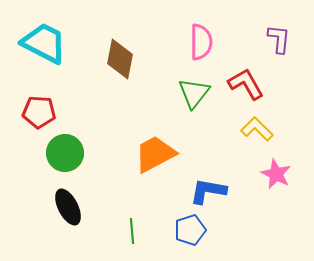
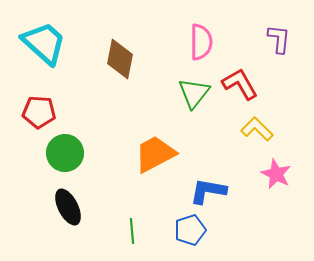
cyan trapezoid: rotated 15 degrees clockwise
red L-shape: moved 6 px left
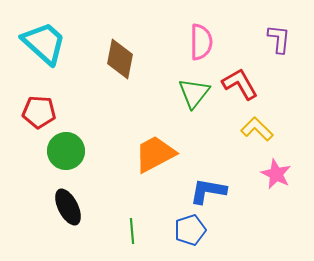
green circle: moved 1 px right, 2 px up
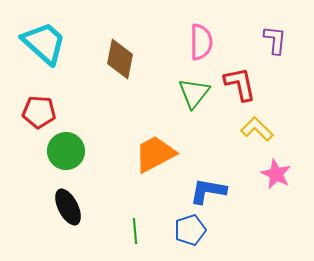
purple L-shape: moved 4 px left, 1 px down
red L-shape: rotated 18 degrees clockwise
green line: moved 3 px right
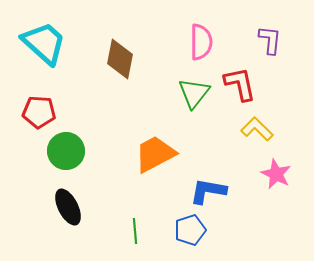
purple L-shape: moved 5 px left
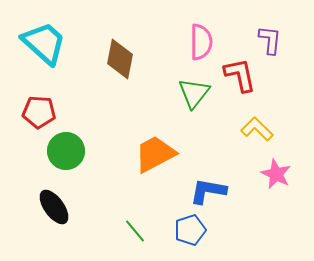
red L-shape: moved 9 px up
black ellipse: moved 14 px left; rotated 9 degrees counterclockwise
green line: rotated 35 degrees counterclockwise
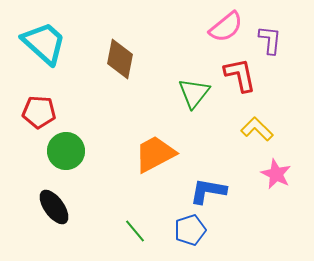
pink semicircle: moved 25 px right, 15 px up; rotated 51 degrees clockwise
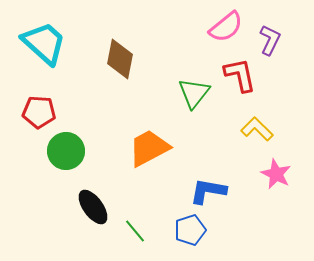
purple L-shape: rotated 20 degrees clockwise
orange trapezoid: moved 6 px left, 6 px up
black ellipse: moved 39 px right
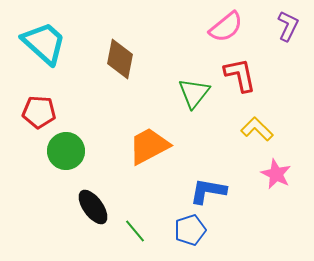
purple L-shape: moved 18 px right, 14 px up
orange trapezoid: moved 2 px up
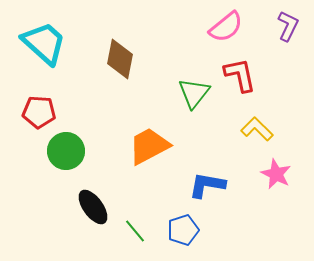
blue L-shape: moved 1 px left, 6 px up
blue pentagon: moved 7 px left
